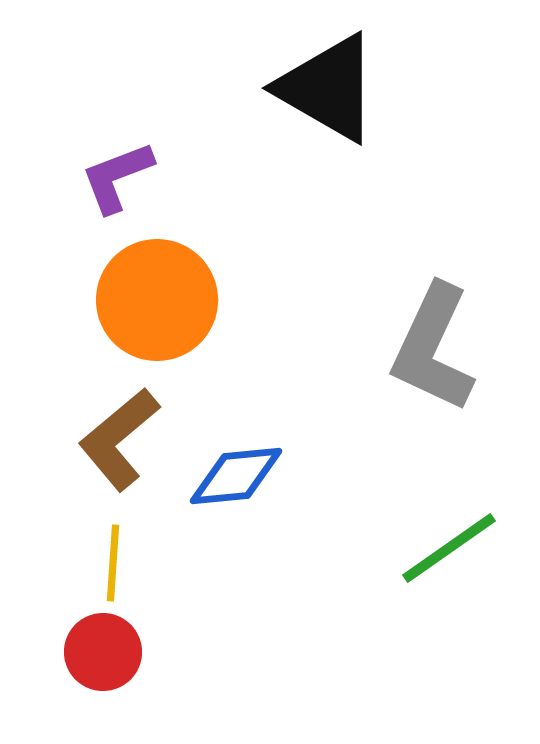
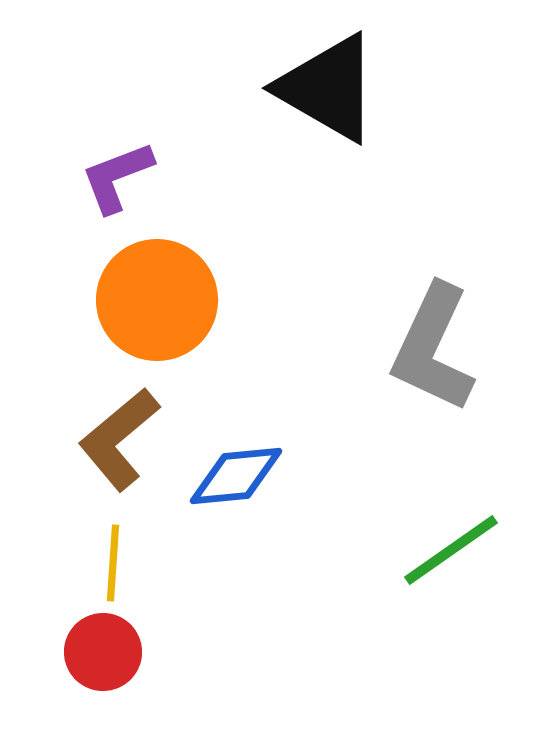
green line: moved 2 px right, 2 px down
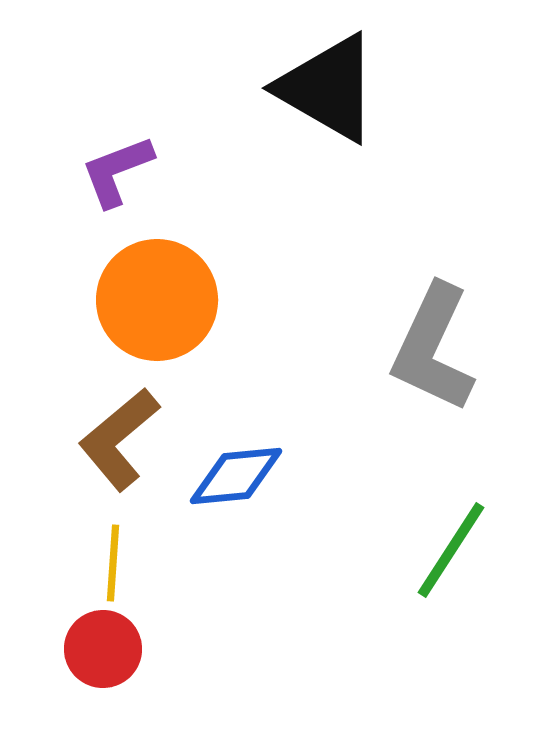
purple L-shape: moved 6 px up
green line: rotated 22 degrees counterclockwise
red circle: moved 3 px up
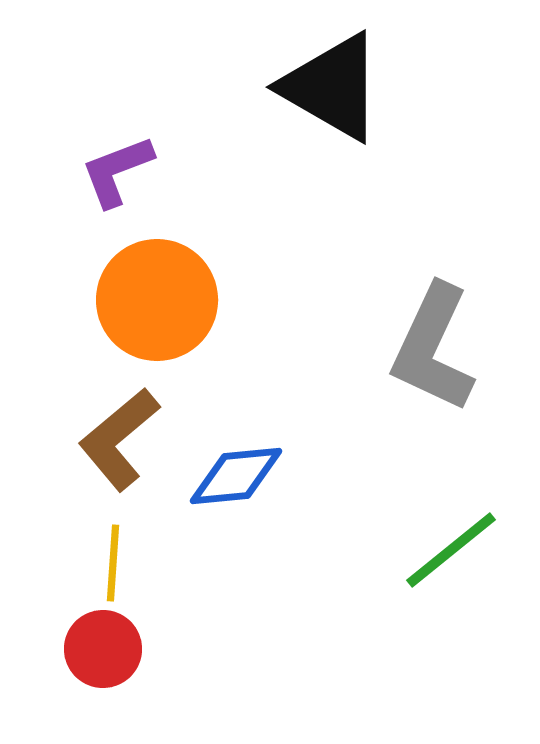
black triangle: moved 4 px right, 1 px up
green line: rotated 18 degrees clockwise
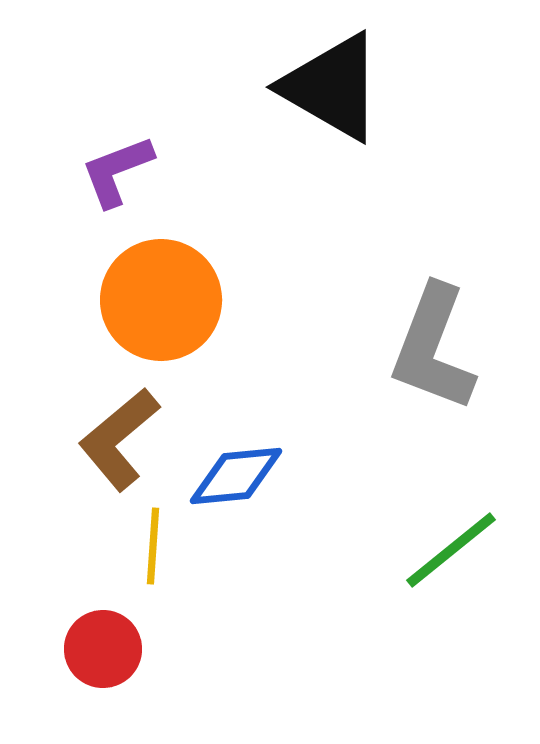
orange circle: moved 4 px right
gray L-shape: rotated 4 degrees counterclockwise
yellow line: moved 40 px right, 17 px up
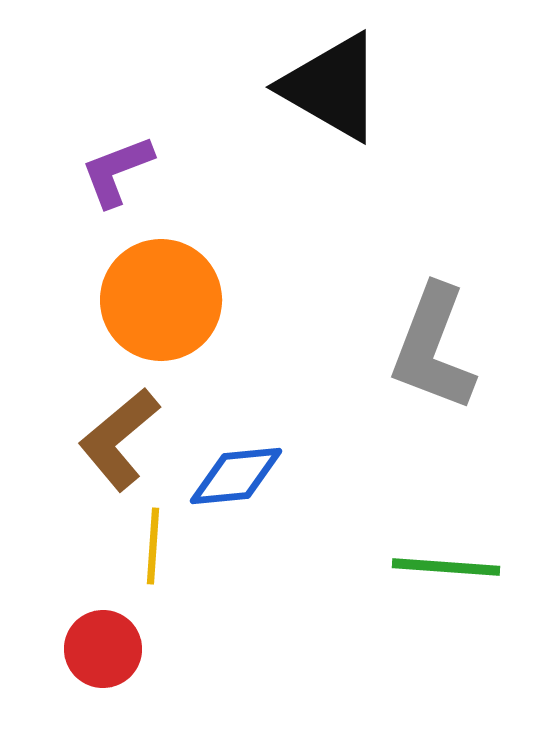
green line: moved 5 px left, 17 px down; rotated 43 degrees clockwise
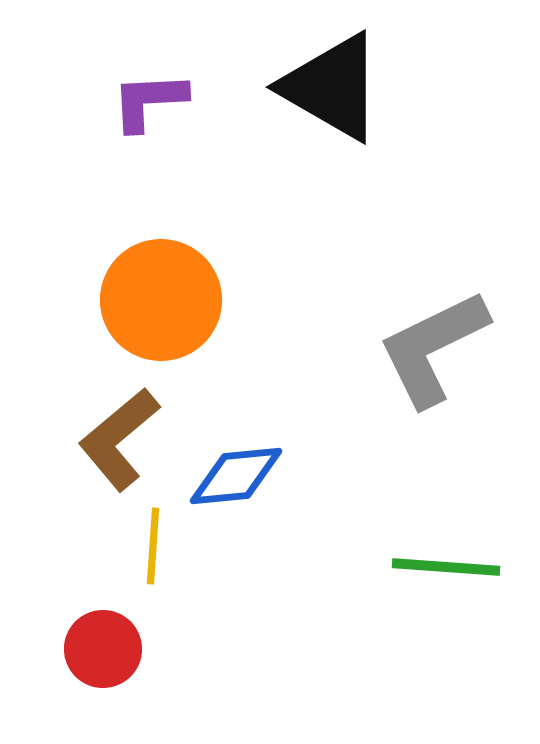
purple L-shape: moved 32 px right, 70 px up; rotated 18 degrees clockwise
gray L-shape: rotated 43 degrees clockwise
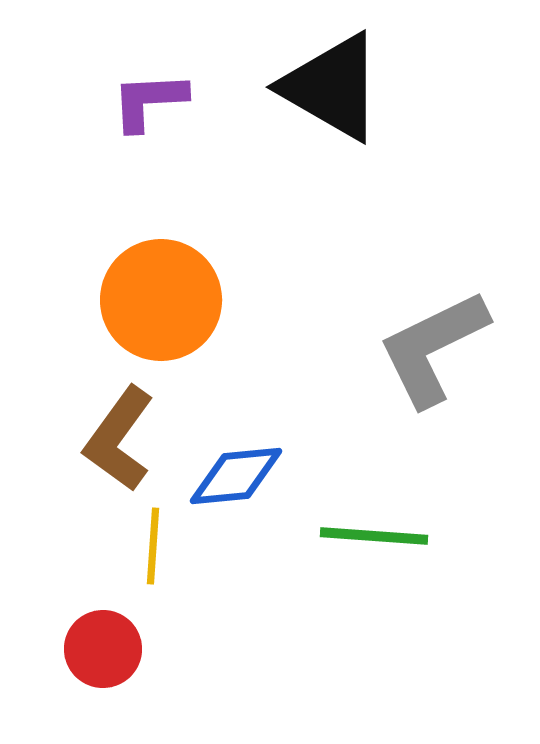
brown L-shape: rotated 14 degrees counterclockwise
green line: moved 72 px left, 31 px up
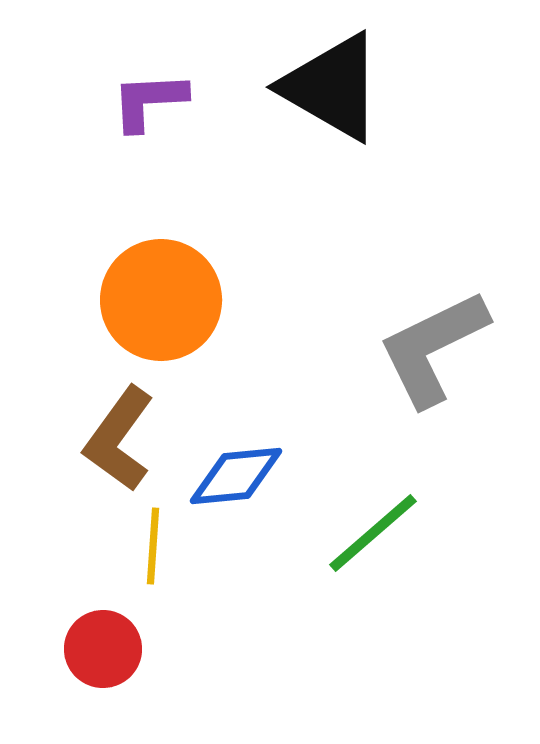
green line: moved 1 px left, 3 px up; rotated 45 degrees counterclockwise
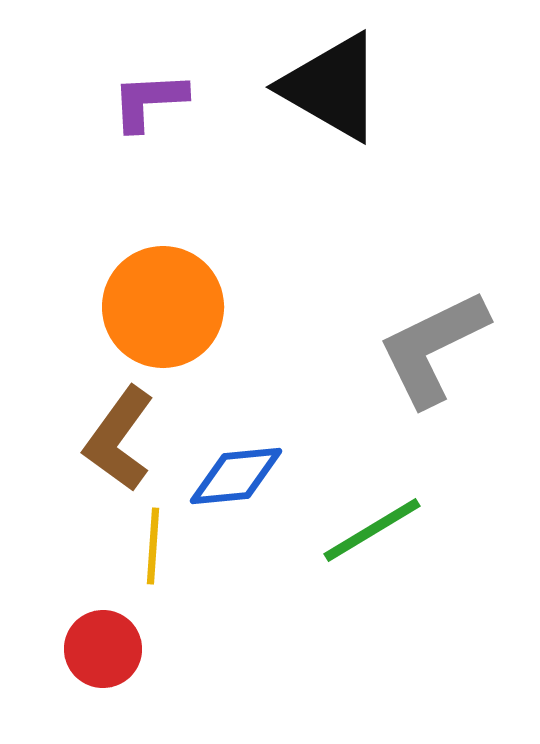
orange circle: moved 2 px right, 7 px down
green line: moved 1 px left, 3 px up; rotated 10 degrees clockwise
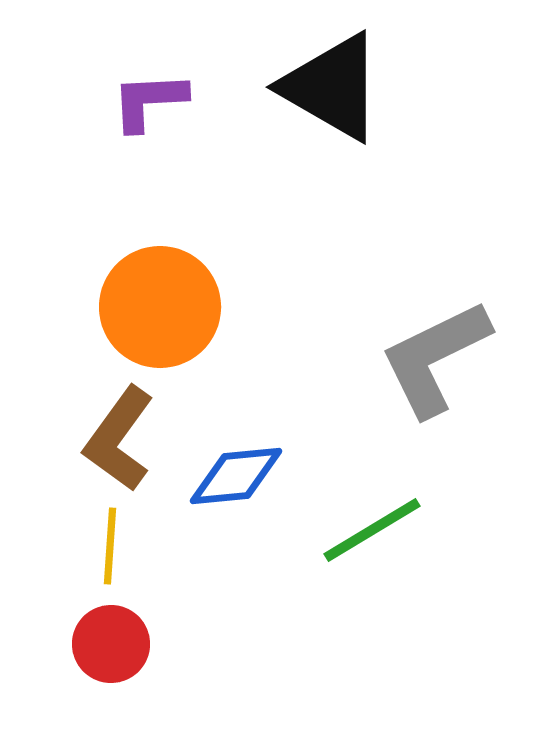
orange circle: moved 3 px left
gray L-shape: moved 2 px right, 10 px down
yellow line: moved 43 px left
red circle: moved 8 px right, 5 px up
